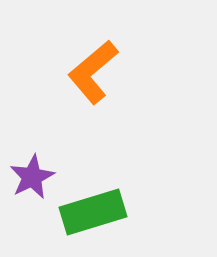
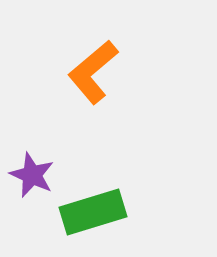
purple star: moved 2 px up; rotated 21 degrees counterclockwise
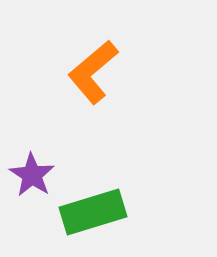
purple star: rotated 9 degrees clockwise
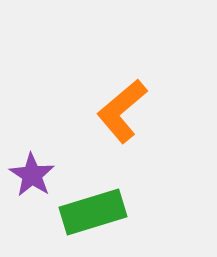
orange L-shape: moved 29 px right, 39 px down
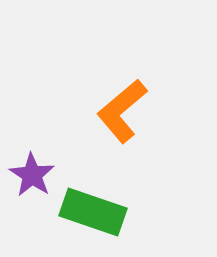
green rectangle: rotated 36 degrees clockwise
